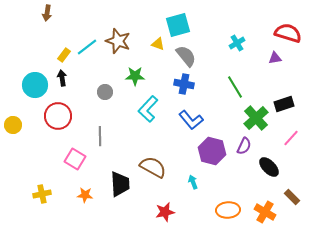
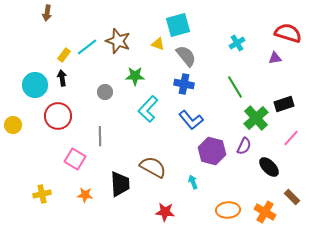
red star: rotated 18 degrees clockwise
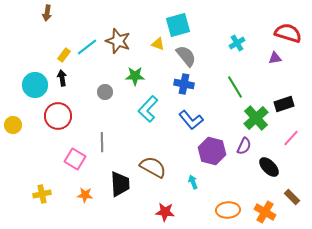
gray line: moved 2 px right, 6 px down
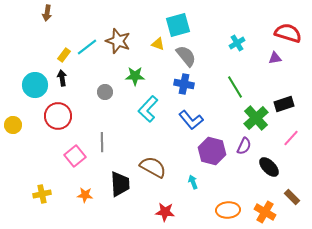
pink square: moved 3 px up; rotated 20 degrees clockwise
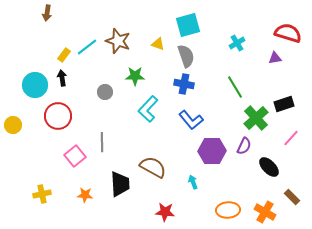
cyan square: moved 10 px right
gray semicircle: rotated 20 degrees clockwise
purple hexagon: rotated 16 degrees counterclockwise
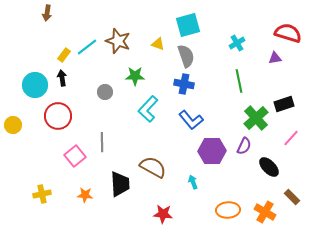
green line: moved 4 px right, 6 px up; rotated 20 degrees clockwise
red star: moved 2 px left, 2 px down
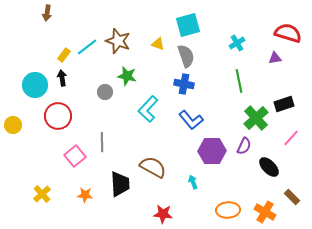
green star: moved 8 px left; rotated 12 degrees clockwise
yellow cross: rotated 30 degrees counterclockwise
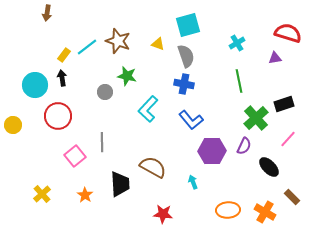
pink line: moved 3 px left, 1 px down
orange star: rotated 28 degrees clockwise
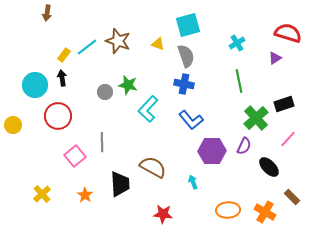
purple triangle: rotated 24 degrees counterclockwise
green star: moved 1 px right, 9 px down
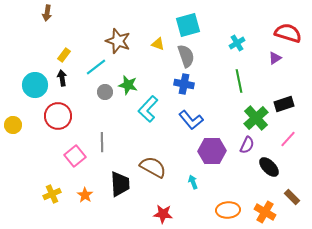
cyan line: moved 9 px right, 20 px down
purple semicircle: moved 3 px right, 1 px up
yellow cross: moved 10 px right; rotated 18 degrees clockwise
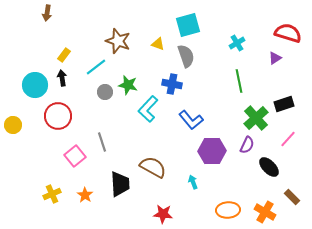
blue cross: moved 12 px left
gray line: rotated 18 degrees counterclockwise
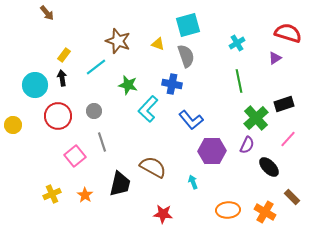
brown arrow: rotated 49 degrees counterclockwise
gray circle: moved 11 px left, 19 px down
black trapezoid: rotated 16 degrees clockwise
